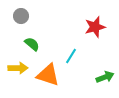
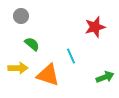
cyan line: rotated 56 degrees counterclockwise
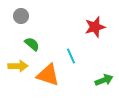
yellow arrow: moved 2 px up
green arrow: moved 1 px left, 3 px down
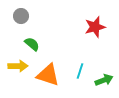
cyan line: moved 9 px right, 15 px down; rotated 42 degrees clockwise
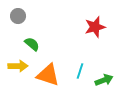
gray circle: moved 3 px left
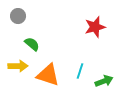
green arrow: moved 1 px down
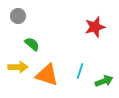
yellow arrow: moved 1 px down
orange triangle: moved 1 px left
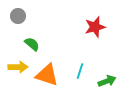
green arrow: moved 3 px right
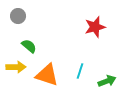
green semicircle: moved 3 px left, 2 px down
yellow arrow: moved 2 px left
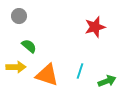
gray circle: moved 1 px right
